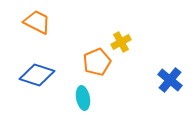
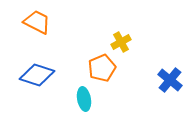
orange pentagon: moved 5 px right, 6 px down
cyan ellipse: moved 1 px right, 1 px down
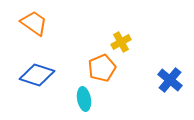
orange trapezoid: moved 3 px left, 1 px down; rotated 8 degrees clockwise
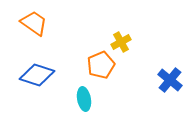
orange pentagon: moved 1 px left, 3 px up
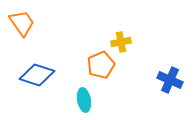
orange trapezoid: moved 12 px left; rotated 20 degrees clockwise
yellow cross: rotated 18 degrees clockwise
blue cross: rotated 15 degrees counterclockwise
cyan ellipse: moved 1 px down
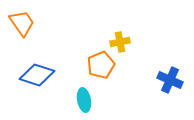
yellow cross: moved 1 px left
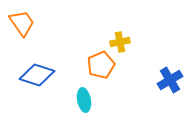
blue cross: rotated 35 degrees clockwise
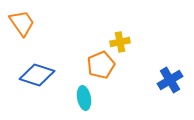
cyan ellipse: moved 2 px up
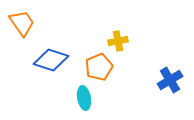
yellow cross: moved 2 px left, 1 px up
orange pentagon: moved 2 px left, 2 px down
blue diamond: moved 14 px right, 15 px up
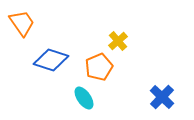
yellow cross: rotated 30 degrees counterclockwise
blue cross: moved 8 px left, 17 px down; rotated 15 degrees counterclockwise
cyan ellipse: rotated 25 degrees counterclockwise
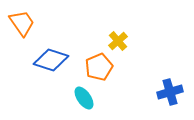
blue cross: moved 8 px right, 5 px up; rotated 30 degrees clockwise
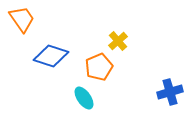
orange trapezoid: moved 4 px up
blue diamond: moved 4 px up
